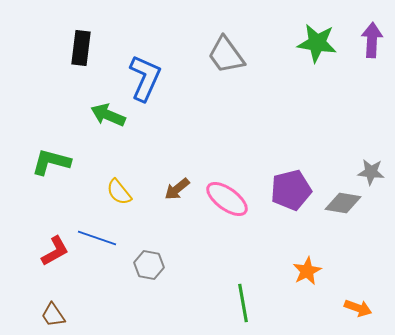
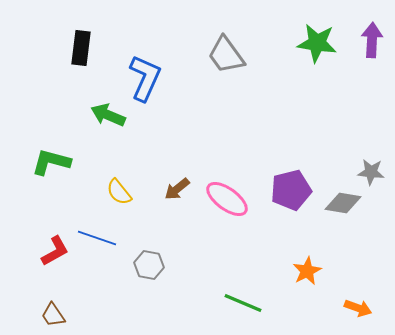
green line: rotated 57 degrees counterclockwise
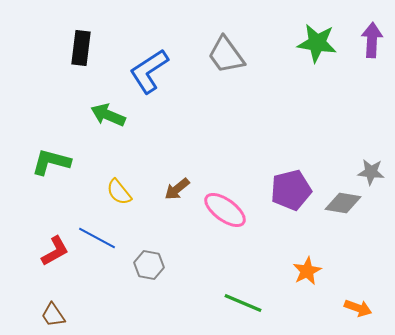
blue L-shape: moved 4 px right, 7 px up; rotated 147 degrees counterclockwise
pink ellipse: moved 2 px left, 11 px down
blue line: rotated 9 degrees clockwise
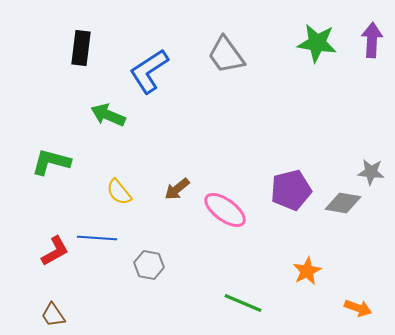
blue line: rotated 24 degrees counterclockwise
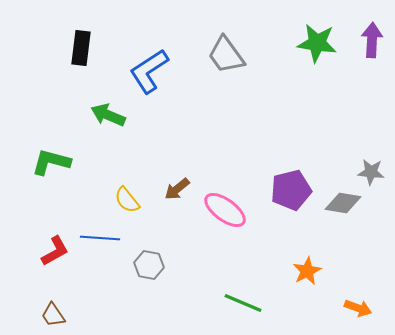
yellow semicircle: moved 8 px right, 8 px down
blue line: moved 3 px right
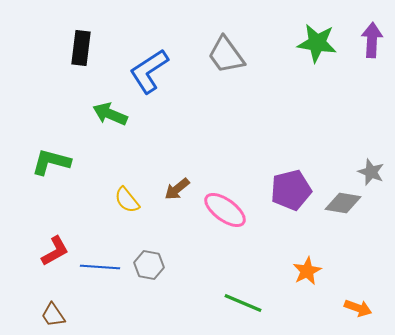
green arrow: moved 2 px right, 1 px up
gray star: rotated 16 degrees clockwise
blue line: moved 29 px down
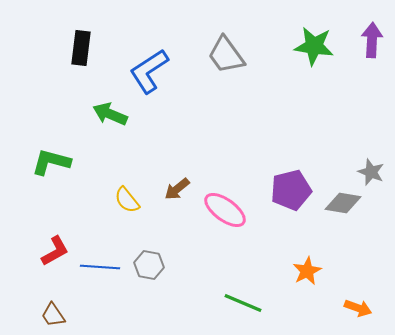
green star: moved 3 px left, 3 px down
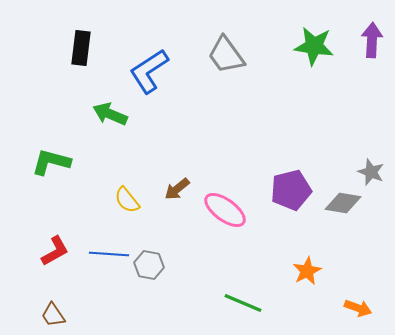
blue line: moved 9 px right, 13 px up
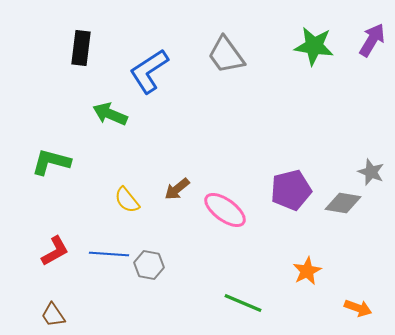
purple arrow: rotated 28 degrees clockwise
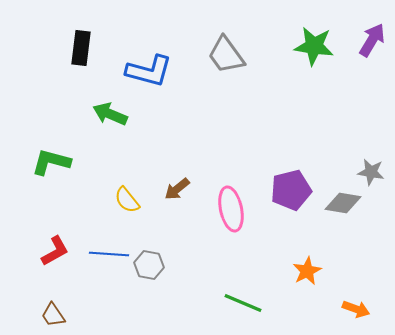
blue L-shape: rotated 132 degrees counterclockwise
gray star: rotated 12 degrees counterclockwise
pink ellipse: moved 6 px right, 1 px up; rotated 42 degrees clockwise
orange arrow: moved 2 px left, 1 px down
